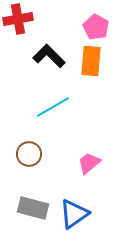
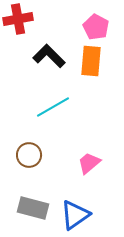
brown circle: moved 1 px down
blue triangle: moved 1 px right, 1 px down
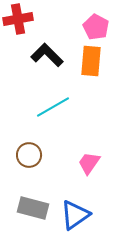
black L-shape: moved 2 px left, 1 px up
pink trapezoid: rotated 15 degrees counterclockwise
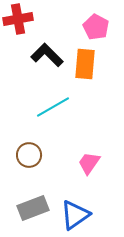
orange rectangle: moved 6 px left, 3 px down
gray rectangle: rotated 36 degrees counterclockwise
